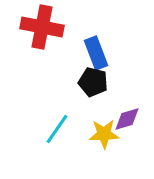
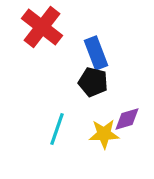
red cross: rotated 27 degrees clockwise
cyan line: rotated 16 degrees counterclockwise
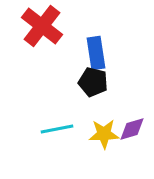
red cross: moved 1 px up
blue rectangle: rotated 12 degrees clockwise
purple diamond: moved 5 px right, 10 px down
cyan line: rotated 60 degrees clockwise
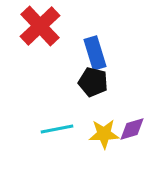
red cross: moved 2 px left; rotated 9 degrees clockwise
blue rectangle: moved 1 px left; rotated 8 degrees counterclockwise
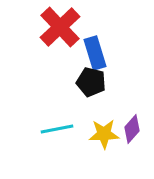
red cross: moved 20 px right, 1 px down
black pentagon: moved 2 px left
purple diamond: rotated 32 degrees counterclockwise
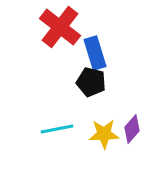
red cross: rotated 9 degrees counterclockwise
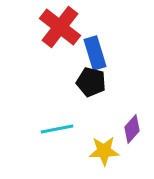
yellow star: moved 17 px down
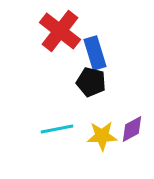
red cross: moved 4 px down
purple diamond: rotated 20 degrees clockwise
yellow star: moved 2 px left, 15 px up
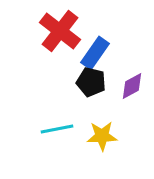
blue rectangle: rotated 52 degrees clockwise
purple diamond: moved 43 px up
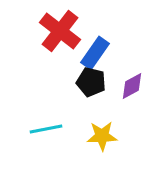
cyan line: moved 11 px left
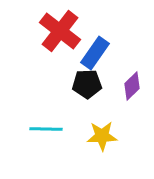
black pentagon: moved 4 px left, 2 px down; rotated 16 degrees counterclockwise
purple diamond: rotated 16 degrees counterclockwise
cyan line: rotated 12 degrees clockwise
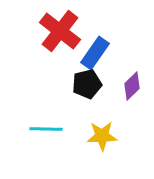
black pentagon: rotated 12 degrees counterclockwise
